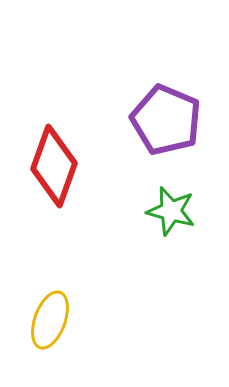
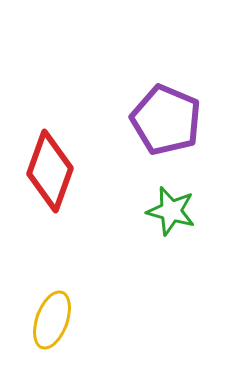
red diamond: moved 4 px left, 5 px down
yellow ellipse: moved 2 px right
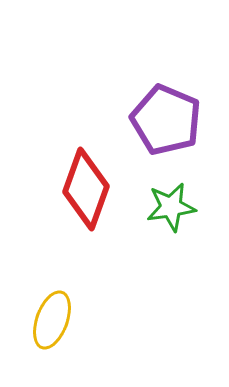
red diamond: moved 36 px right, 18 px down
green star: moved 4 px up; rotated 24 degrees counterclockwise
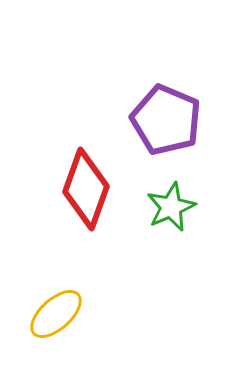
green star: rotated 15 degrees counterclockwise
yellow ellipse: moved 4 px right, 6 px up; rotated 28 degrees clockwise
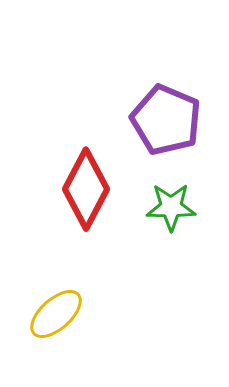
red diamond: rotated 8 degrees clockwise
green star: rotated 24 degrees clockwise
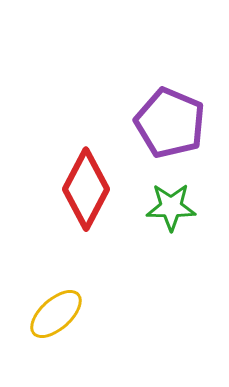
purple pentagon: moved 4 px right, 3 px down
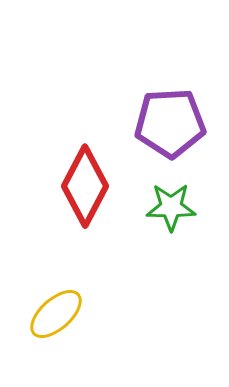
purple pentagon: rotated 26 degrees counterclockwise
red diamond: moved 1 px left, 3 px up
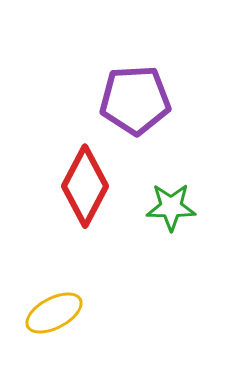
purple pentagon: moved 35 px left, 23 px up
yellow ellipse: moved 2 px left, 1 px up; rotated 14 degrees clockwise
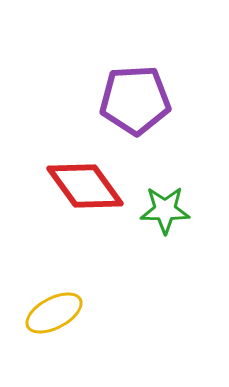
red diamond: rotated 64 degrees counterclockwise
green star: moved 6 px left, 3 px down
